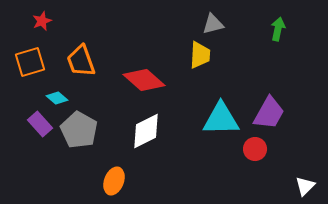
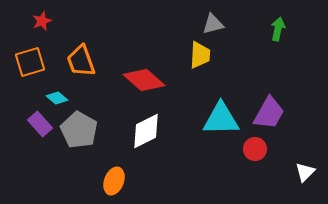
white triangle: moved 14 px up
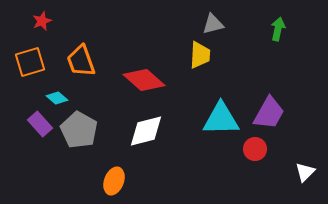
white diamond: rotated 12 degrees clockwise
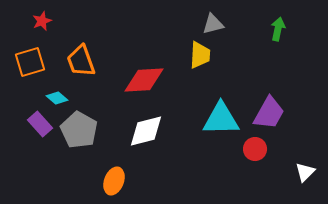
red diamond: rotated 45 degrees counterclockwise
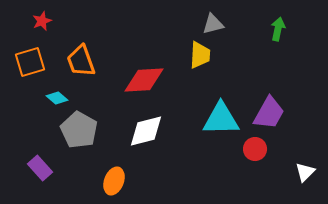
purple rectangle: moved 44 px down
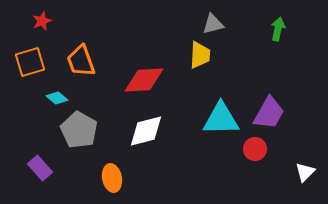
orange ellipse: moved 2 px left, 3 px up; rotated 32 degrees counterclockwise
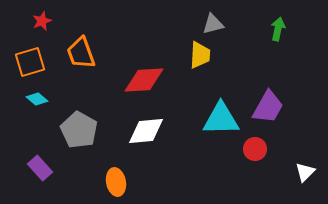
orange trapezoid: moved 8 px up
cyan diamond: moved 20 px left, 1 px down
purple trapezoid: moved 1 px left, 6 px up
white diamond: rotated 9 degrees clockwise
orange ellipse: moved 4 px right, 4 px down
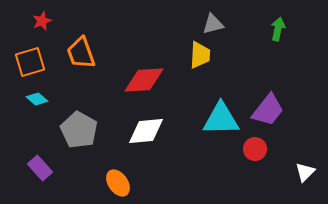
purple trapezoid: moved 3 px down; rotated 9 degrees clockwise
orange ellipse: moved 2 px right, 1 px down; rotated 24 degrees counterclockwise
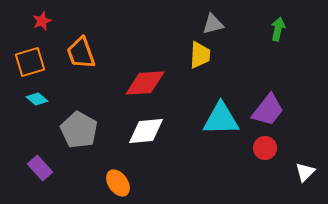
red diamond: moved 1 px right, 3 px down
red circle: moved 10 px right, 1 px up
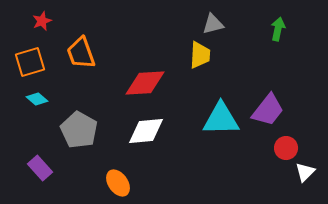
red circle: moved 21 px right
